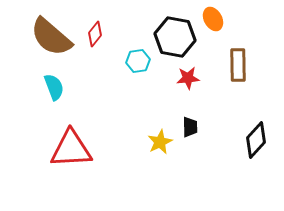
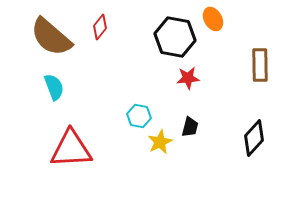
red diamond: moved 5 px right, 7 px up
cyan hexagon: moved 1 px right, 55 px down; rotated 20 degrees clockwise
brown rectangle: moved 22 px right
black trapezoid: rotated 15 degrees clockwise
black diamond: moved 2 px left, 2 px up
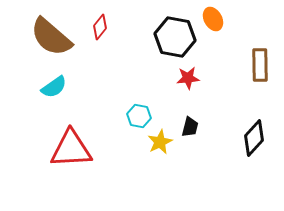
cyan semicircle: rotated 76 degrees clockwise
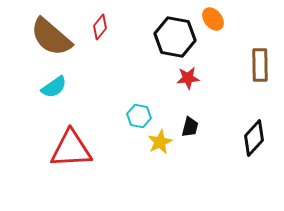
orange ellipse: rotated 10 degrees counterclockwise
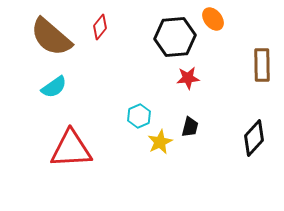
black hexagon: rotated 15 degrees counterclockwise
brown rectangle: moved 2 px right
cyan hexagon: rotated 25 degrees clockwise
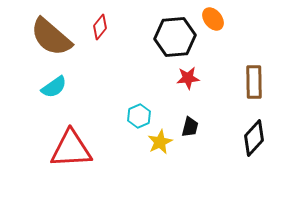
brown rectangle: moved 8 px left, 17 px down
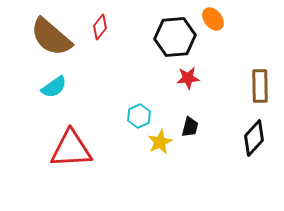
brown rectangle: moved 6 px right, 4 px down
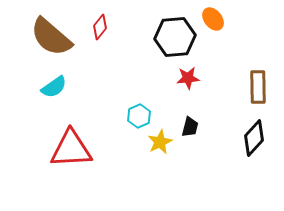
brown rectangle: moved 2 px left, 1 px down
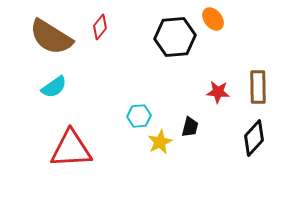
brown semicircle: rotated 9 degrees counterclockwise
red star: moved 30 px right, 14 px down; rotated 10 degrees clockwise
cyan hexagon: rotated 20 degrees clockwise
